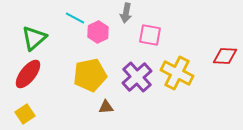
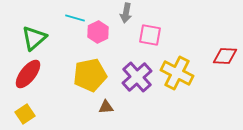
cyan line: rotated 12 degrees counterclockwise
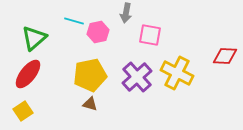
cyan line: moved 1 px left, 3 px down
pink hexagon: rotated 15 degrees clockwise
brown triangle: moved 16 px left, 3 px up; rotated 21 degrees clockwise
yellow square: moved 2 px left, 3 px up
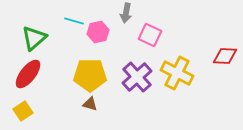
pink square: rotated 15 degrees clockwise
yellow pentagon: rotated 12 degrees clockwise
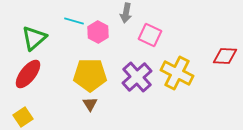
pink hexagon: rotated 20 degrees counterclockwise
brown triangle: rotated 42 degrees clockwise
yellow square: moved 6 px down
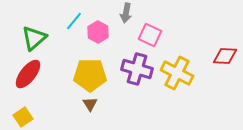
cyan line: rotated 66 degrees counterclockwise
purple cross: moved 8 px up; rotated 32 degrees counterclockwise
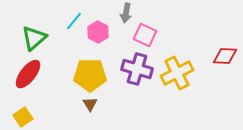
pink square: moved 5 px left
yellow cross: rotated 36 degrees clockwise
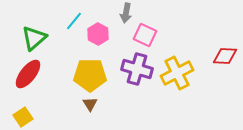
pink hexagon: moved 2 px down
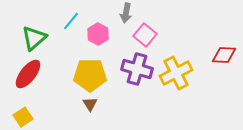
cyan line: moved 3 px left
pink square: rotated 15 degrees clockwise
red diamond: moved 1 px left, 1 px up
yellow cross: moved 1 px left
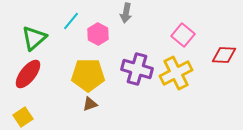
pink square: moved 38 px right
yellow pentagon: moved 2 px left
brown triangle: rotated 42 degrees clockwise
